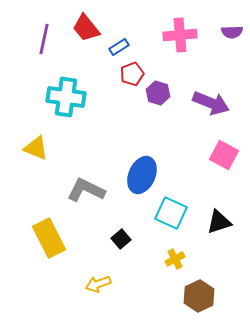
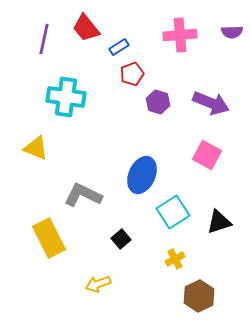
purple hexagon: moved 9 px down
pink square: moved 17 px left
gray L-shape: moved 3 px left, 5 px down
cyan square: moved 2 px right, 1 px up; rotated 32 degrees clockwise
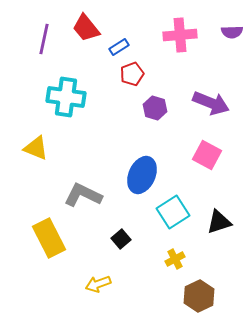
purple hexagon: moved 3 px left, 6 px down
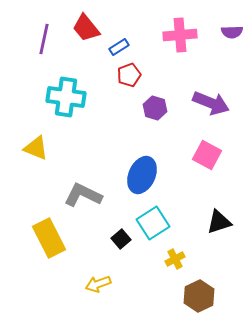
red pentagon: moved 3 px left, 1 px down
cyan square: moved 20 px left, 11 px down
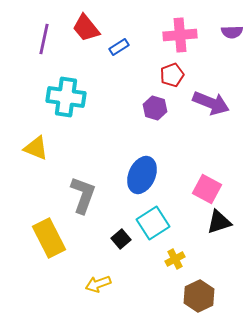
red pentagon: moved 43 px right
pink square: moved 34 px down
gray L-shape: rotated 84 degrees clockwise
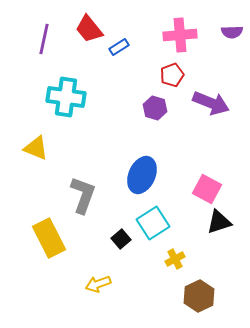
red trapezoid: moved 3 px right, 1 px down
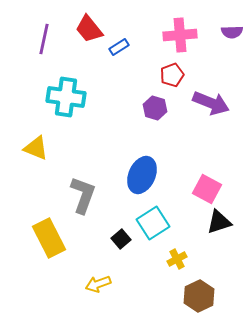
yellow cross: moved 2 px right
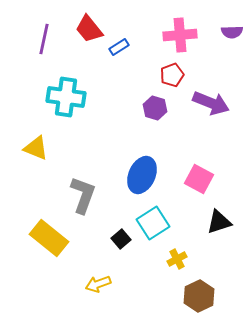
pink square: moved 8 px left, 10 px up
yellow rectangle: rotated 24 degrees counterclockwise
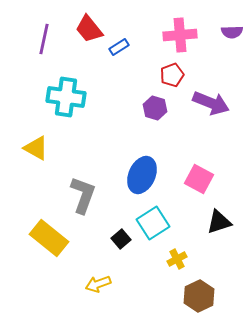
yellow triangle: rotated 8 degrees clockwise
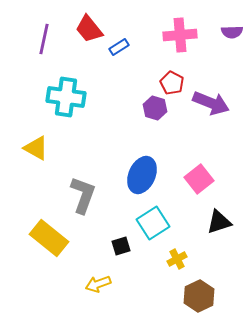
red pentagon: moved 8 px down; rotated 25 degrees counterclockwise
pink square: rotated 24 degrees clockwise
black square: moved 7 px down; rotated 24 degrees clockwise
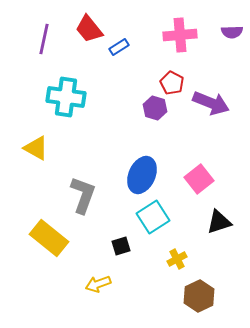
cyan square: moved 6 px up
